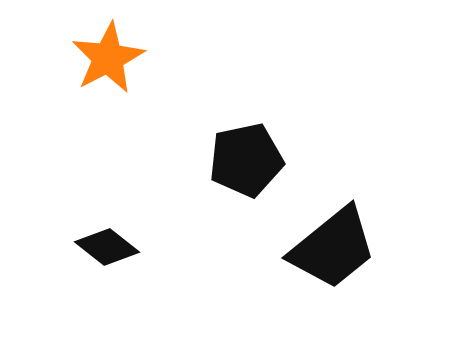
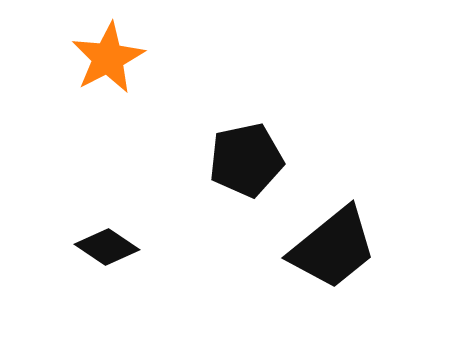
black diamond: rotated 4 degrees counterclockwise
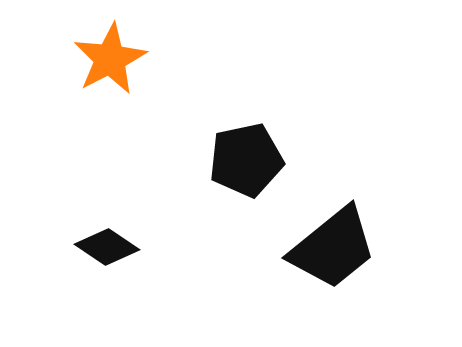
orange star: moved 2 px right, 1 px down
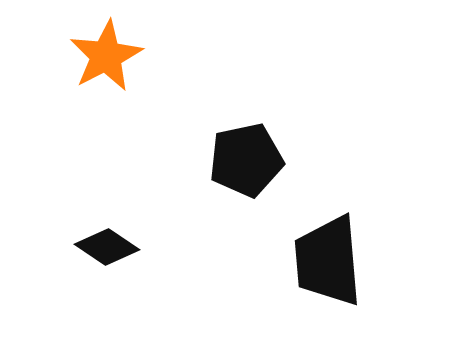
orange star: moved 4 px left, 3 px up
black trapezoid: moved 5 px left, 13 px down; rotated 124 degrees clockwise
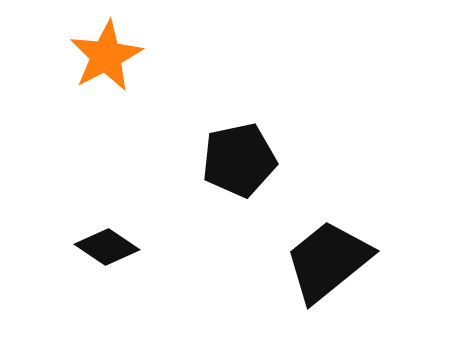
black pentagon: moved 7 px left
black trapezoid: rotated 56 degrees clockwise
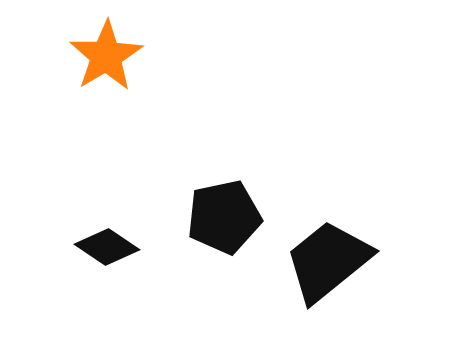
orange star: rotated 4 degrees counterclockwise
black pentagon: moved 15 px left, 57 px down
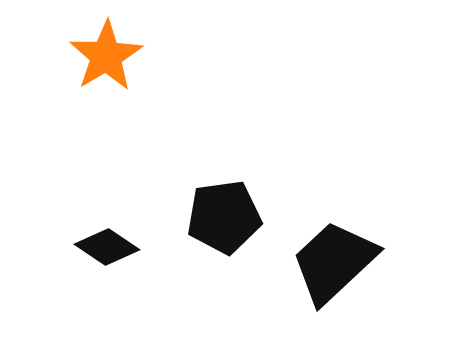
black pentagon: rotated 4 degrees clockwise
black trapezoid: moved 6 px right, 1 px down; rotated 4 degrees counterclockwise
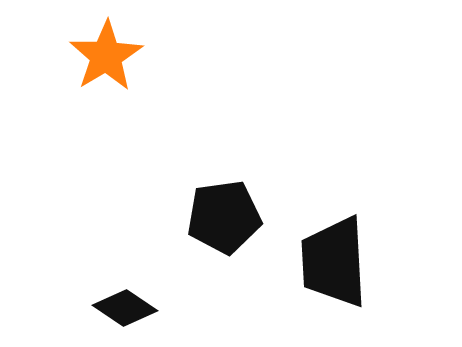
black diamond: moved 18 px right, 61 px down
black trapezoid: rotated 50 degrees counterclockwise
